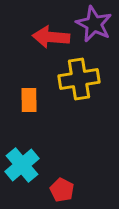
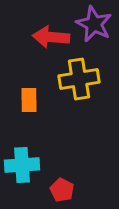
cyan cross: rotated 36 degrees clockwise
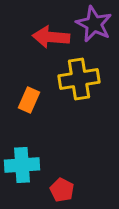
orange rectangle: rotated 25 degrees clockwise
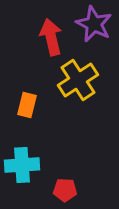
red arrow: rotated 72 degrees clockwise
yellow cross: moved 1 px left, 1 px down; rotated 24 degrees counterclockwise
orange rectangle: moved 2 px left, 5 px down; rotated 10 degrees counterclockwise
red pentagon: moved 3 px right; rotated 25 degrees counterclockwise
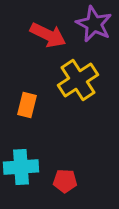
red arrow: moved 3 px left, 2 px up; rotated 129 degrees clockwise
cyan cross: moved 1 px left, 2 px down
red pentagon: moved 9 px up
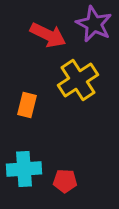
cyan cross: moved 3 px right, 2 px down
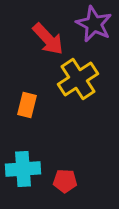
red arrow: moved 4 px down; rotated 21 degrees clockwise
yellow cross: moved 1 px up
cyan cross: moved 1 px left
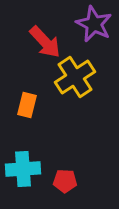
red arrow: moved 3 px left, 3 px down
yellow cross: moved 3 px left, 2 px up
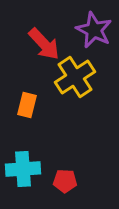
purple star: moved 6 px down
red arrow: moved 1 px left, 2 px down
